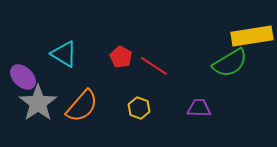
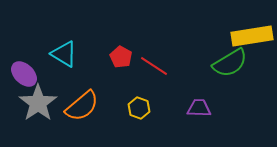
purple ellipse: moved 1 px right, 3 px up
orange semicircle: rotated 9 degrees clockwise
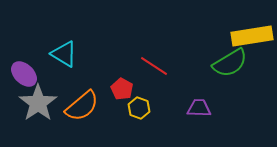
red pentagon: moved 1 px right, 32 px down
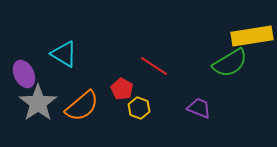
purple ellipse: rotated 20 degrees clockwise
purple trapezoid: rotated 20 degrees clockwise
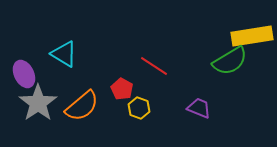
green semicircle: moved 2 px up
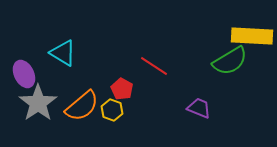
yellow rectangle: rotated 12 degrees clockwise
cyan triangle: moved 1 px left, 1 px up
yellow hexagon: moved 27 px left, 2 px down
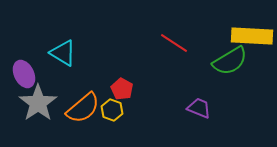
red line: moved 20 px right, 23 px up
orange semicircle: moved 1 px right, 2 px down
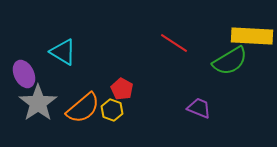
cyan triangle: moved 1 px up
